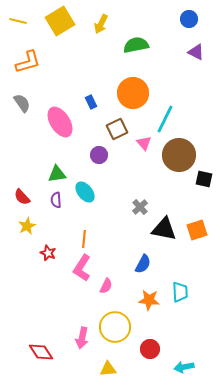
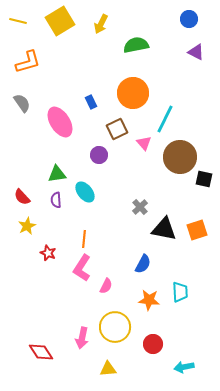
brown circle: moved 1 px right, 2 px down
red circle: moved 3 px right, 5 px up
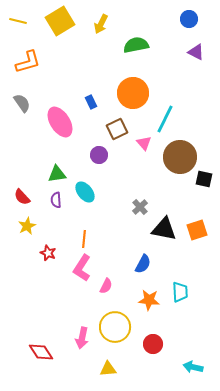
cyan arrow: moved 9 px right; rotated 24 degrees clockwise
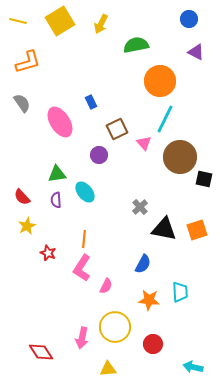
orange circle: moved 27 px right, 12 px up
